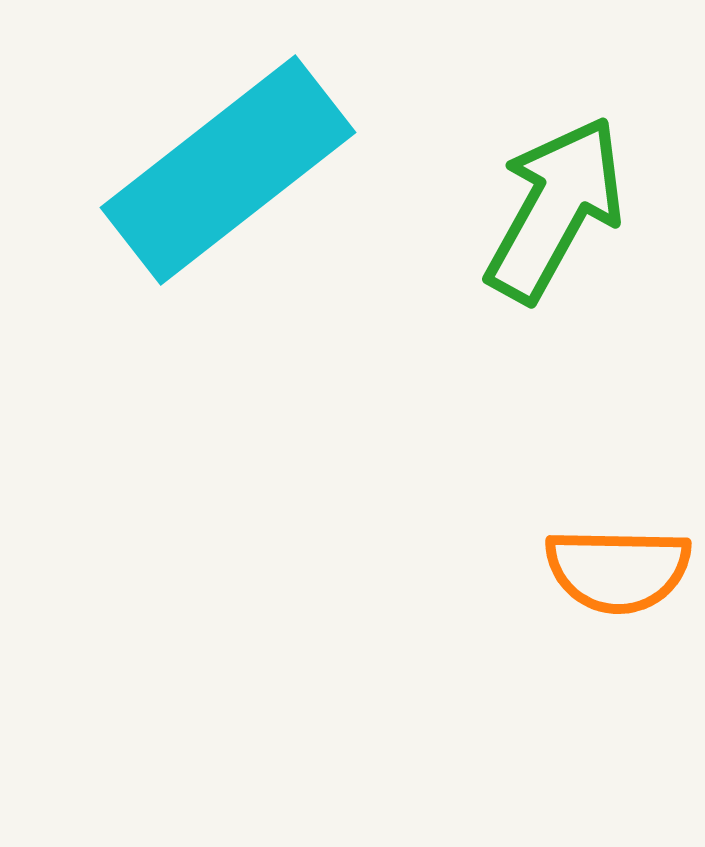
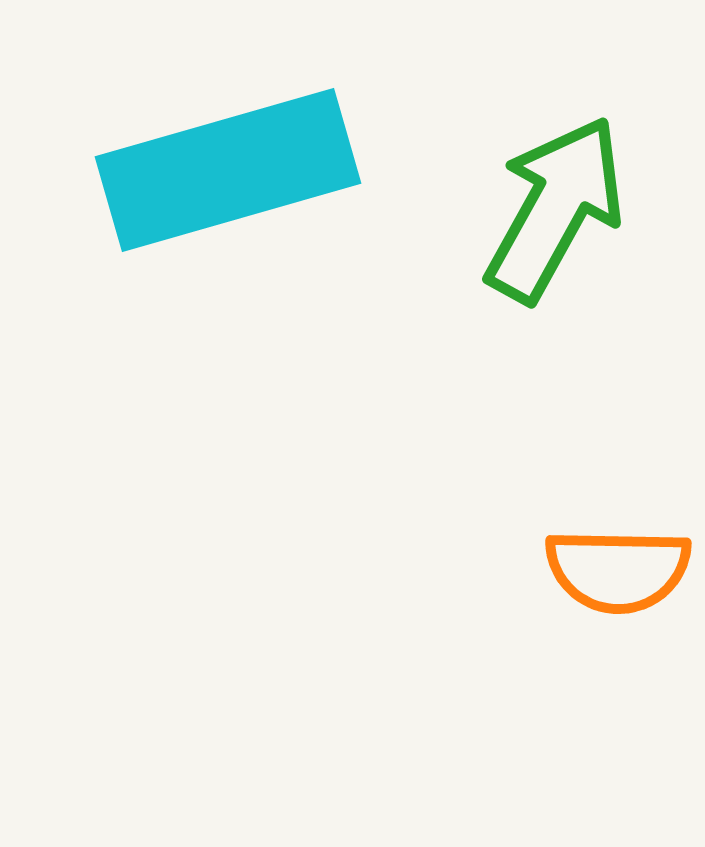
cyan rectangle: rotated 22 degrees clockwise
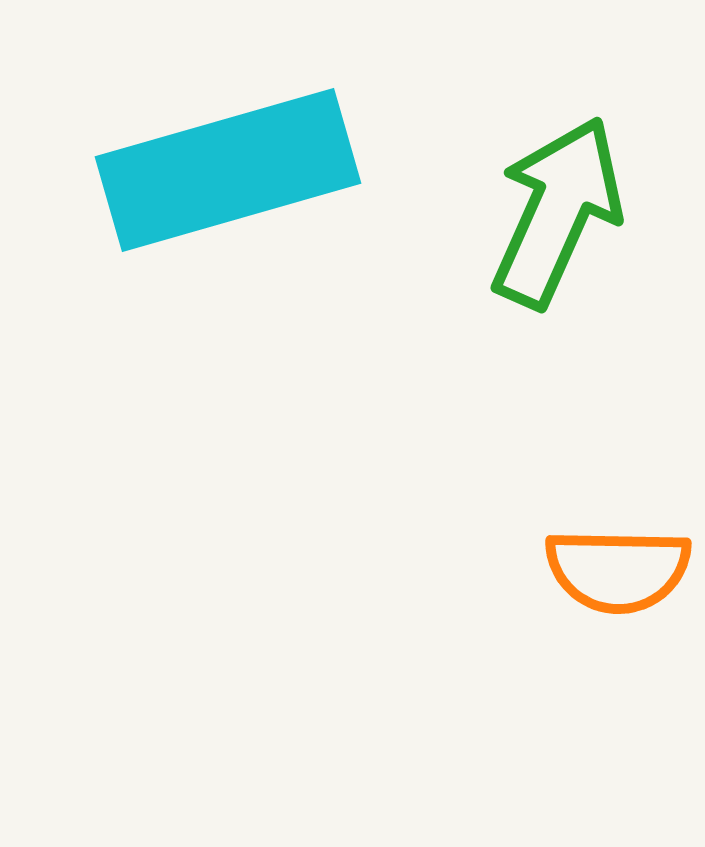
green arrow: moved 2 px right, 3 px down; rotated 5 degrees counterclockwise
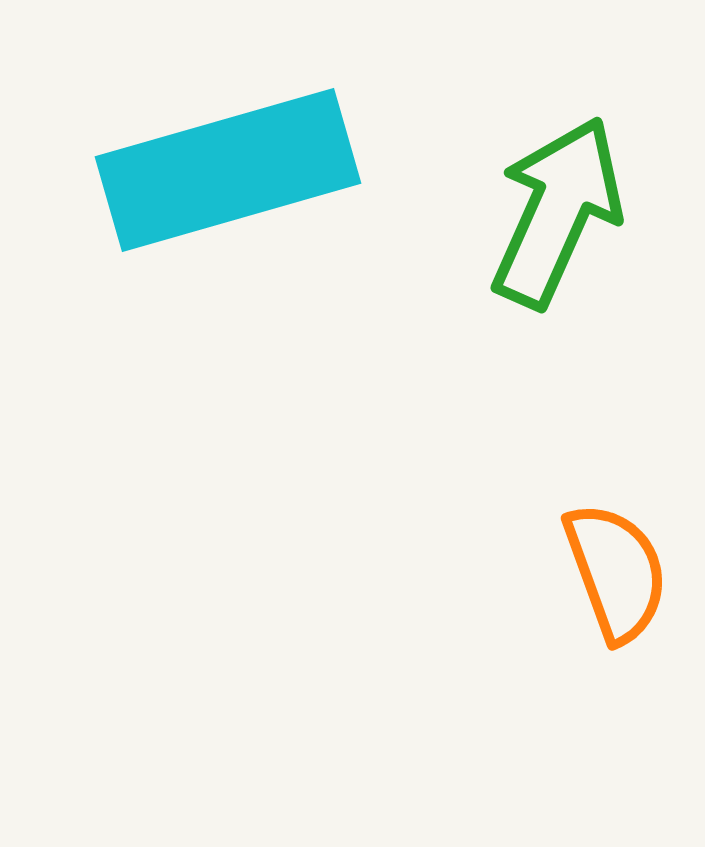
orange semicircle: moved 2 px left, 2 px down; rotated 111 degrees counterclockwise
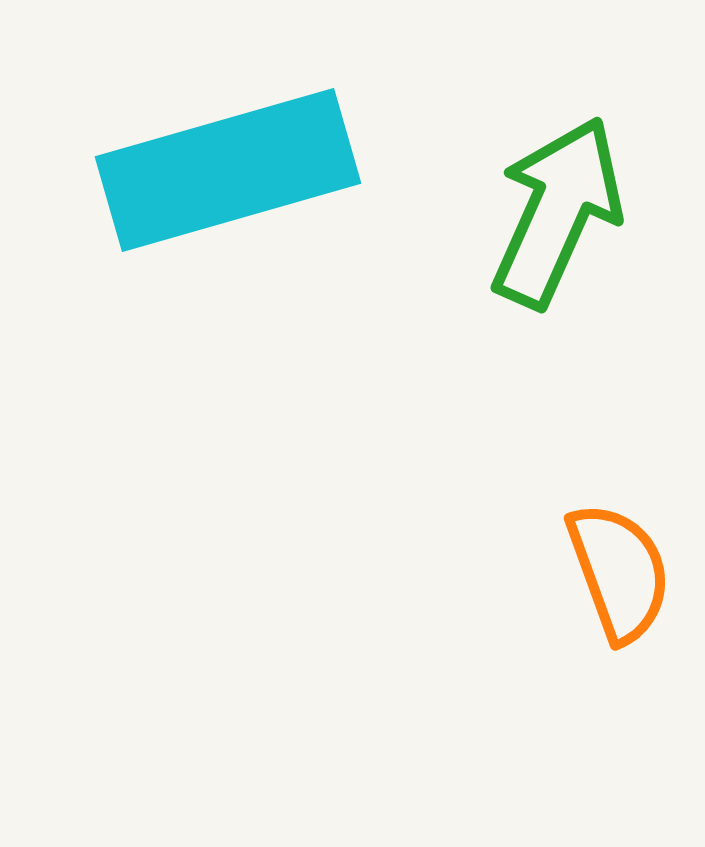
orange semicircle: moved 3 px right
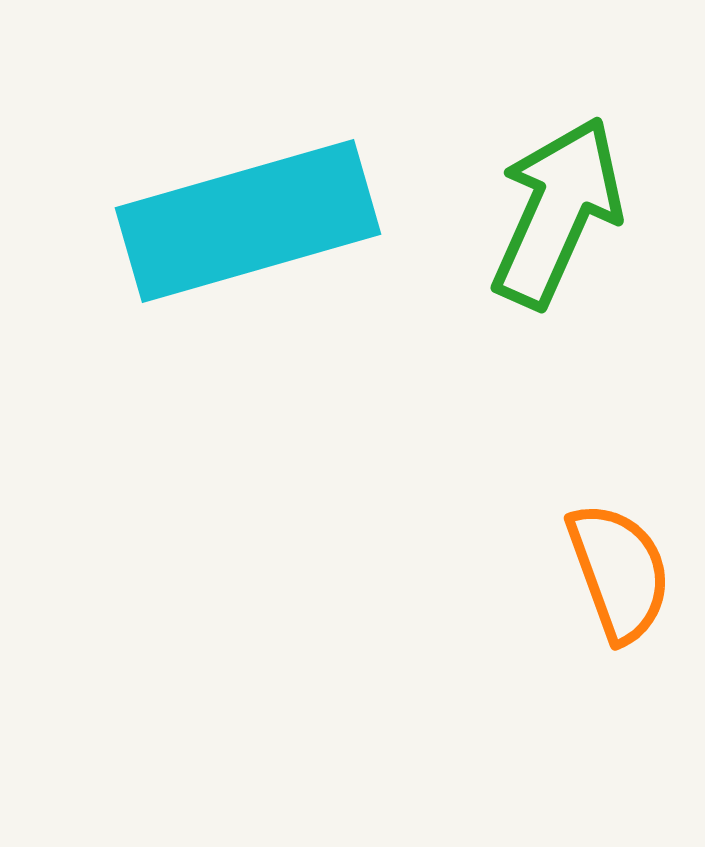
cyan rectangle: moved 20 px right, 51 px down
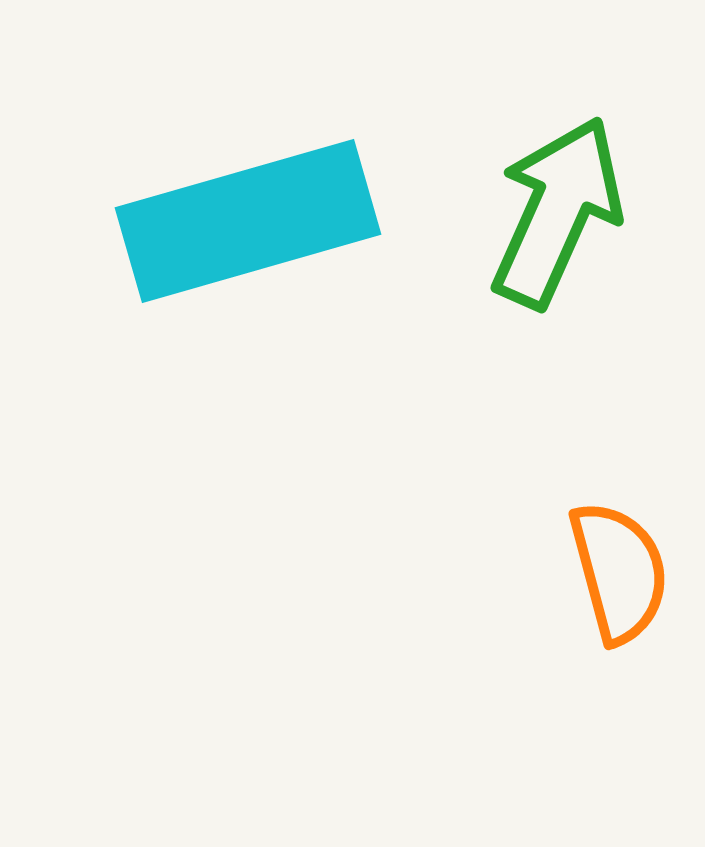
orange semicircle: rotated 5 degrees clockwise
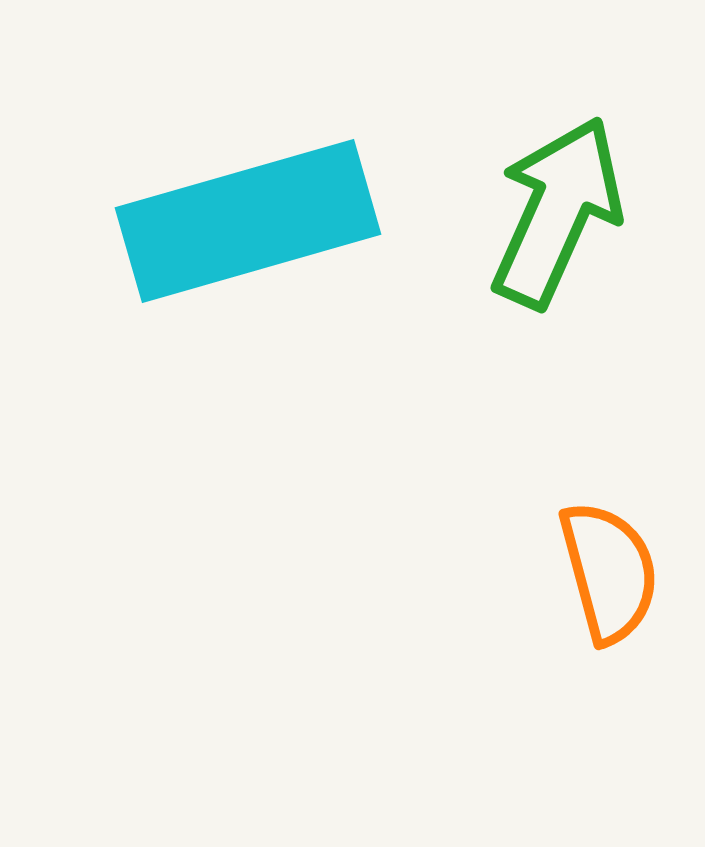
orange semicircle: moved 10 px left
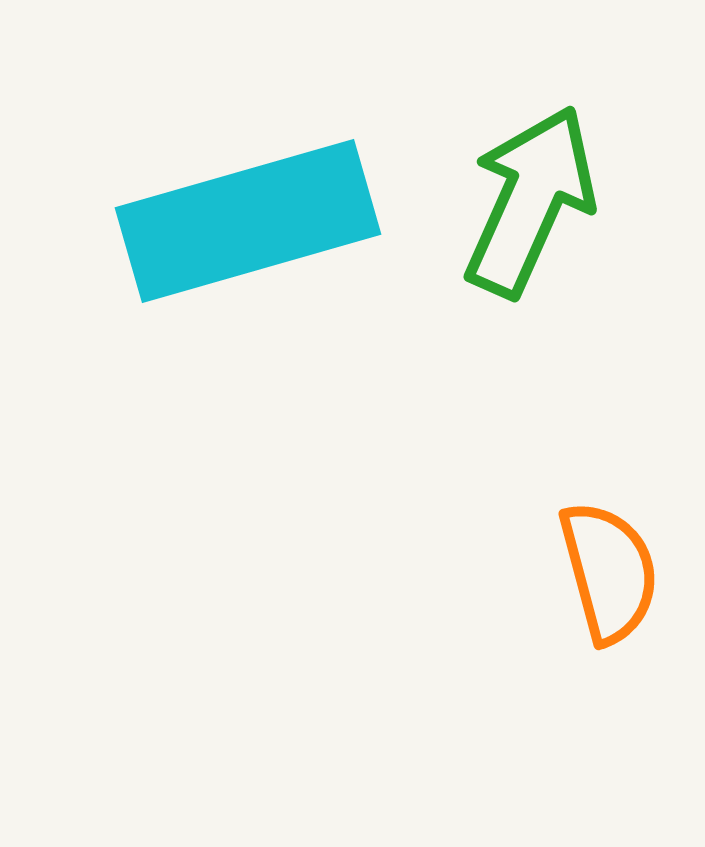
green arrow: moved 27 px left, 11 px up
